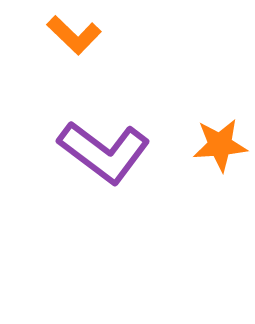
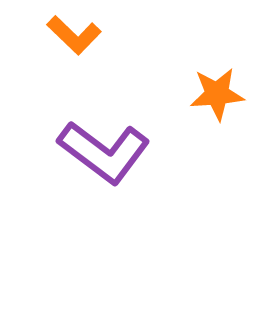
orange star: moved 3 px left, 51 px up
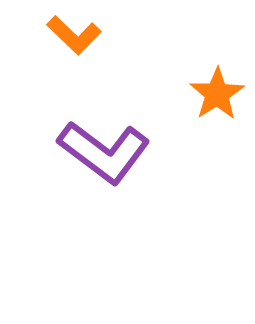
orange star: rotated 28 degrees counterclockwise
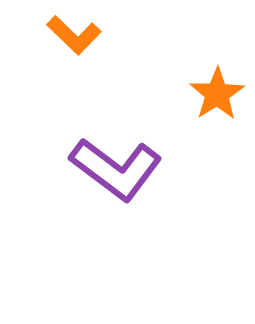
purple L-shape: moved 12 px right, 17 px down
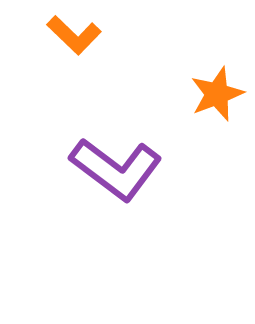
orange star: rotated 12 degrees clockwise
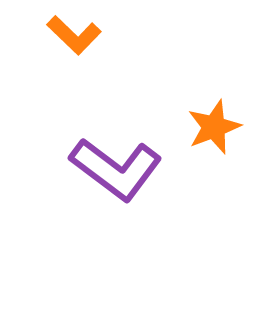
orange star: moved 3 px left, 33 px down
